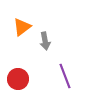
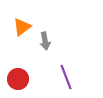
purple line: moved 1 px right, 1 px down
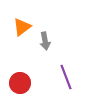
red circle: moved 2 px right, 4 px down
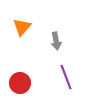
orange triangle: rotated 12 degrees counterclockwise
gray arrow: moved 11 px right
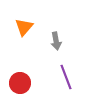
orange triangle: moved 2 px right
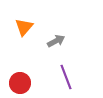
gray arrow: rotated 108 degrees counterclockwise
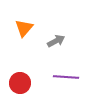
orange triangle: moved 1 px down
purple line: rotated 65 degrees counterclockwise
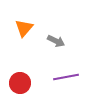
gray arrow: rotated 54 degrees clockwise
purple line: rotated 15 degrees counterclockwise
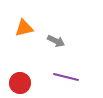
orange triangle: rotated 36 degrees clockwise
purple line: rotated 25 degrees clockwise
